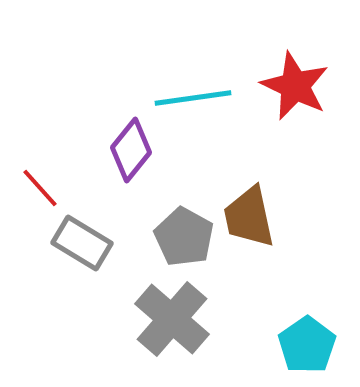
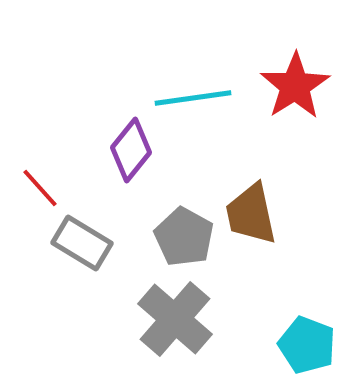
red star: rotated 14 degrees clockwise
brown trapezoid: moved 2 px right, 3 px up
gray cross: moved 3 px right
cyan pentagon: rotated 16 degrees counterclockwise
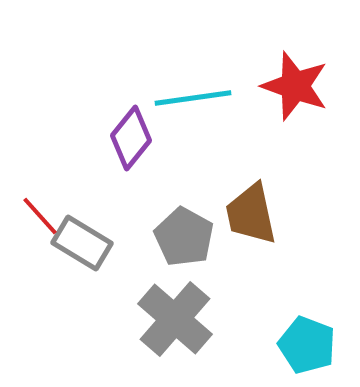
red star: rotated 20 degrees counterclockwise
purple diamond: moved 12 px up
red line: moved 28 px down
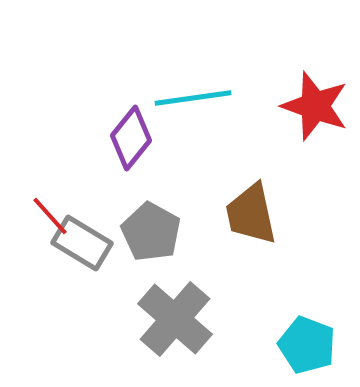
red star: moved 20 px right, 20 px down
red line: moved 10 px right
gray pentagon: moved 33 px left, 5 px up
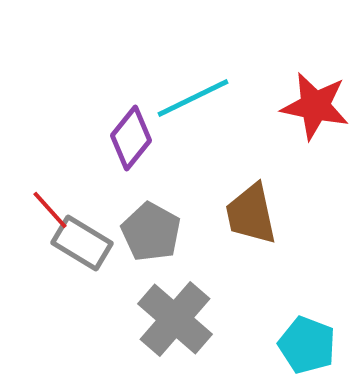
cyan line: rotated 18 degrees counterclockwise
red star: rotated 8 degrees counterclockwise
red line: moved 6 px up
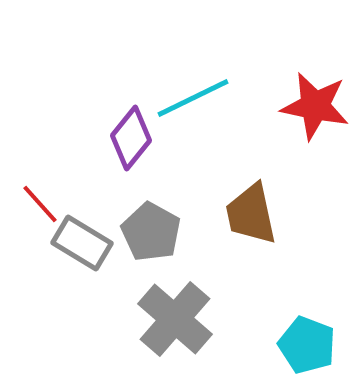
red line: moved 10 px left, 6 px up
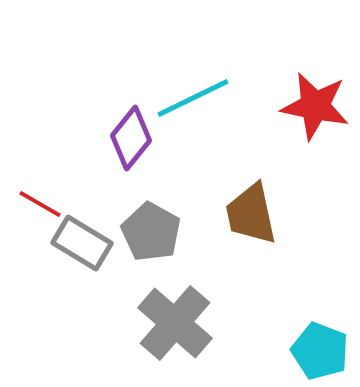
red line: rotated 18 degrees counterclockwise
gray cross: moved 4 px down
cyan pentagon: moved 13 px right, 6 px down
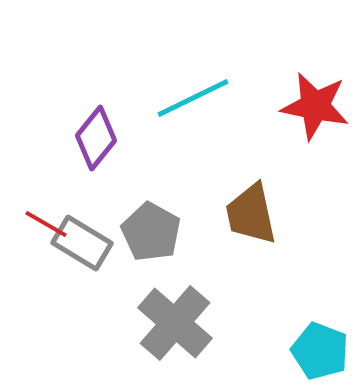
purple diamond: moved 35 px left
red line: moved 6 px right, 20 px down
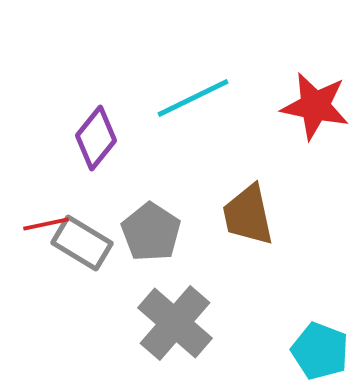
brown trapezoid: moved 3 px left, 1 px down
red line: rotated 42 degrees counterclockwise
gray pentagon: rotated 4 degrees clockwise
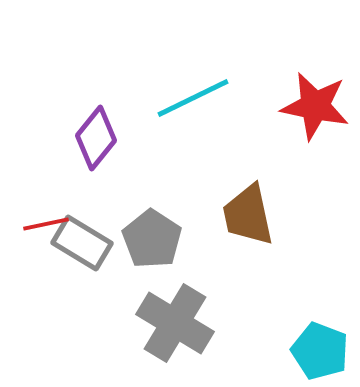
gray pentagon: moved 1 px right, 7 px down
gray cross: rotated 10 degrees counterclockwise
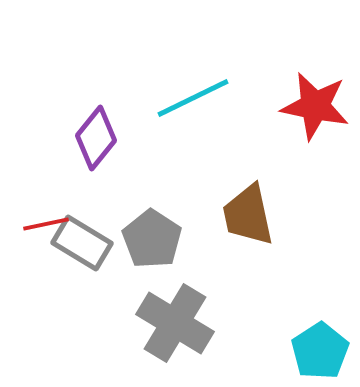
cyan pentagon: rotated 18 degrees clockwise
